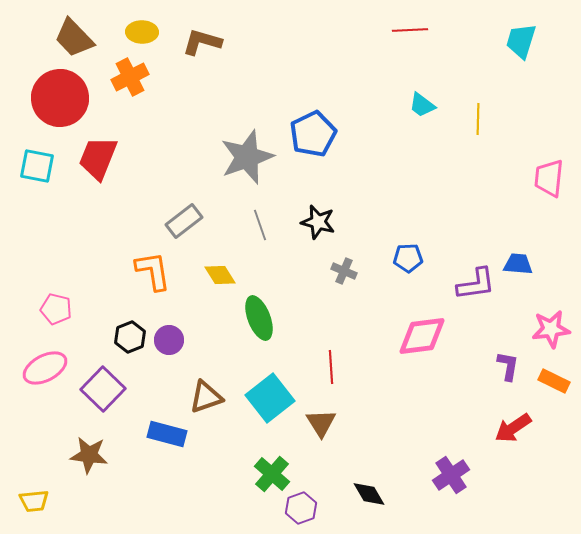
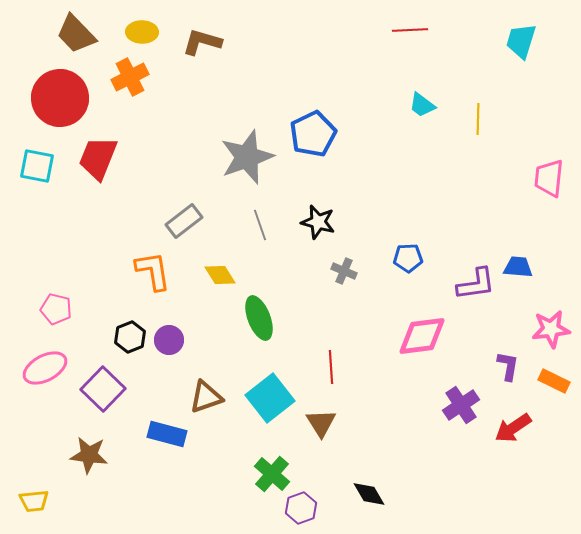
brown trapezoid at (74, 38): moved 2 px right, 4 px up
blue trapezoid at (518, 264): moved 3 px down
purple cross at (451, 475): moved 10 px right, 70 px up
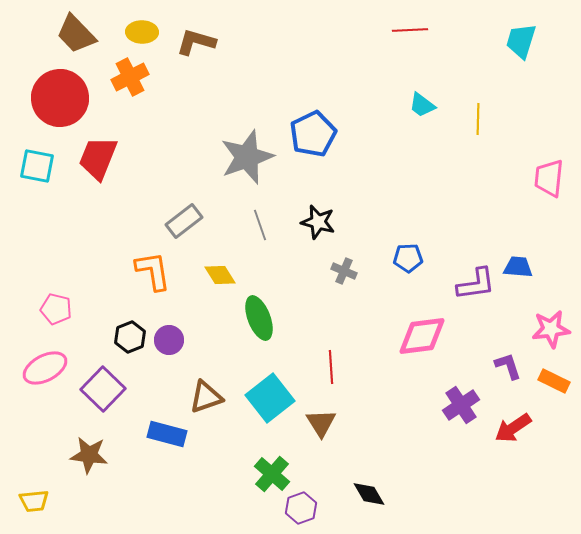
brown L-shape at (202, 42): moved 6 px left
purple L-shape at (508, 366): rotated 28 degrees counterclockwise
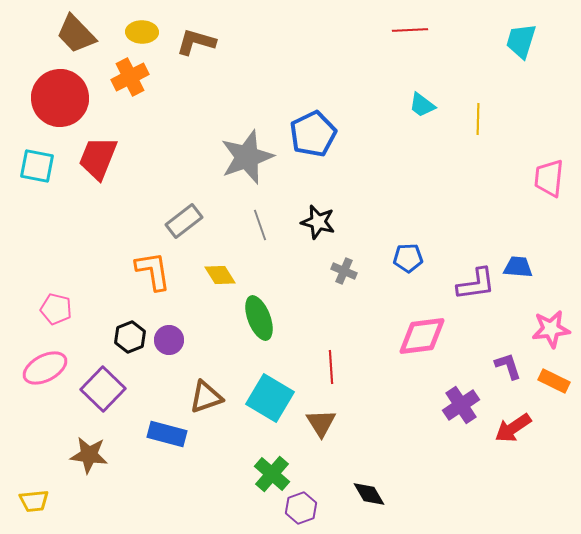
cyan square at (270, 398): rotated 21 degrees counterclockwise
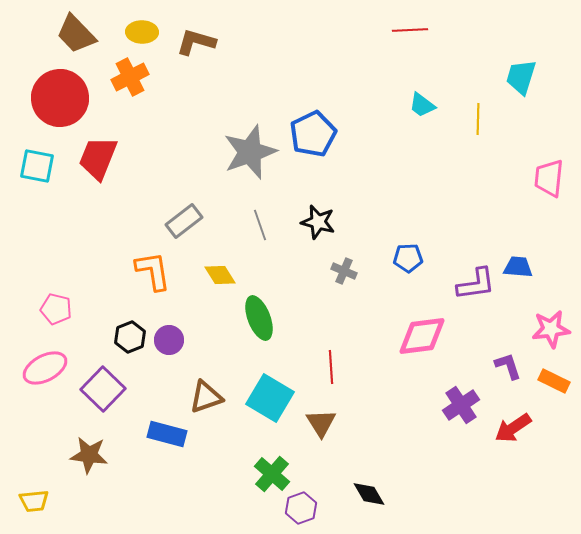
cyan trapezoid at (521, 41): moved 36 px down
gray star at (247, 157): moved 3 px right, 5 px up
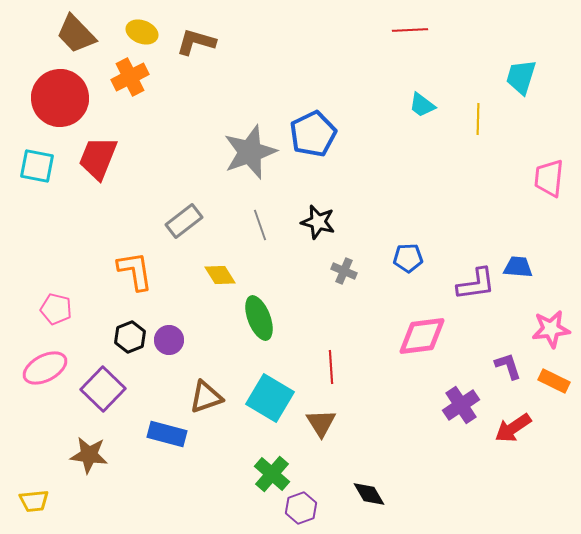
yellow ellipse at (142, 32): rotated 20 degrees clockwise
orange L-shape at (153, 271): moved 18 px left
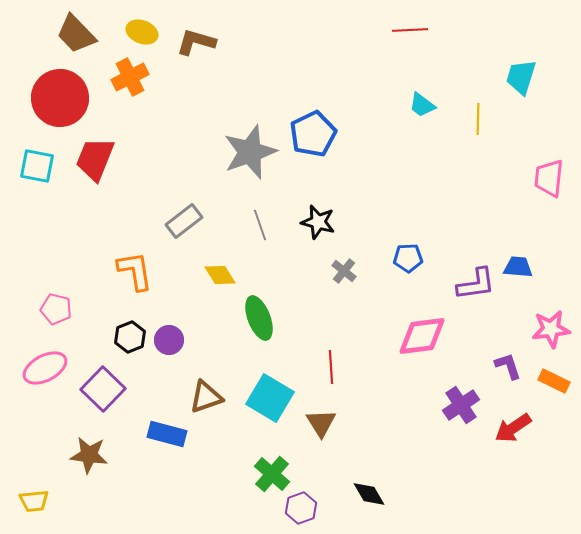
red trapezoid at (98, 158): moved 3 px left, 1 px down
gray cross at (344, 271): rotated 15 degrees clockwise
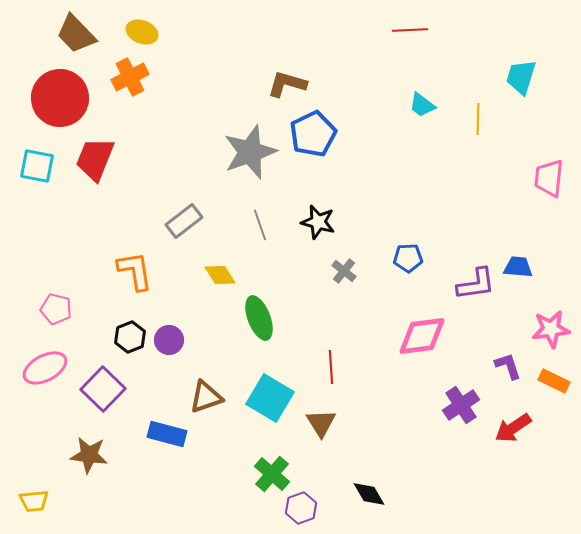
brown L-shape at (196, 42): moved 91 px right, 42 px down
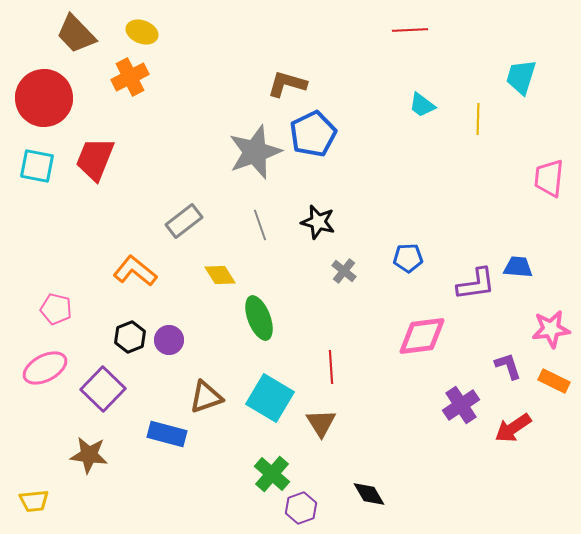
red circle at (60, 98): moved 16 px left
gray star at (250, 152): moved 5 px right
orange L-shape at (135, 271): rotated 42 degrees counterclockwise
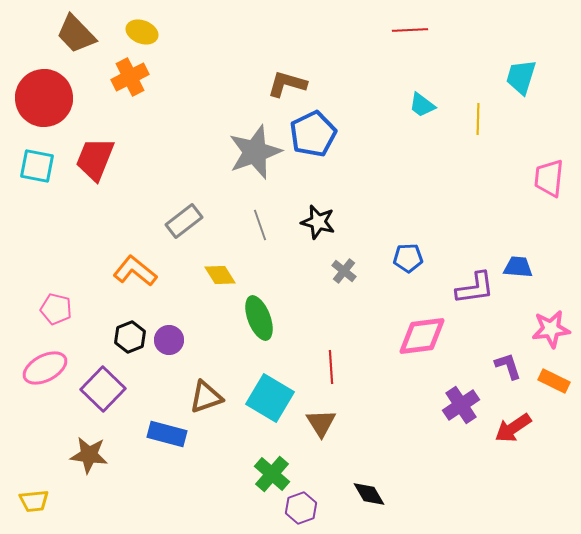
purple L-shape at (476, 284): moved 1 px left, 4 px down
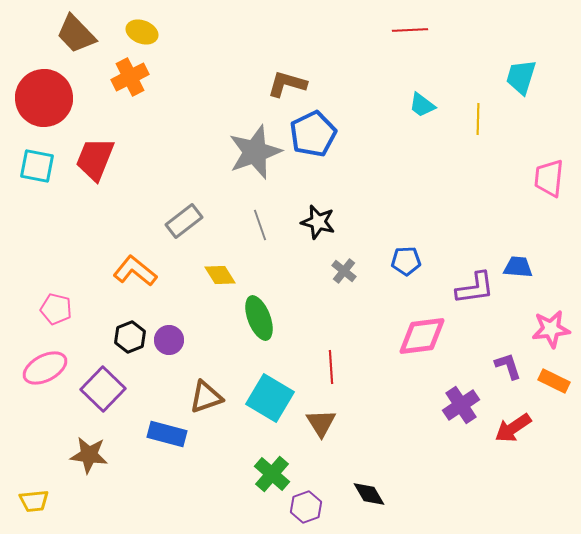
blue pentagon at (408, 258): moved 2 px left, 3 px down
purple hexagon at (301, 508): moved 5 px right, 1 px up
